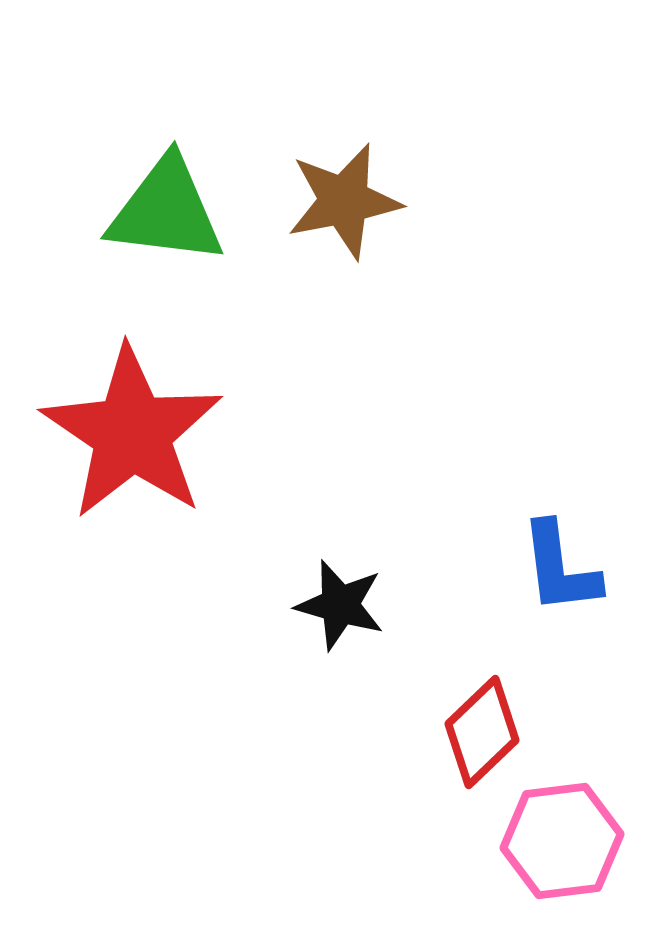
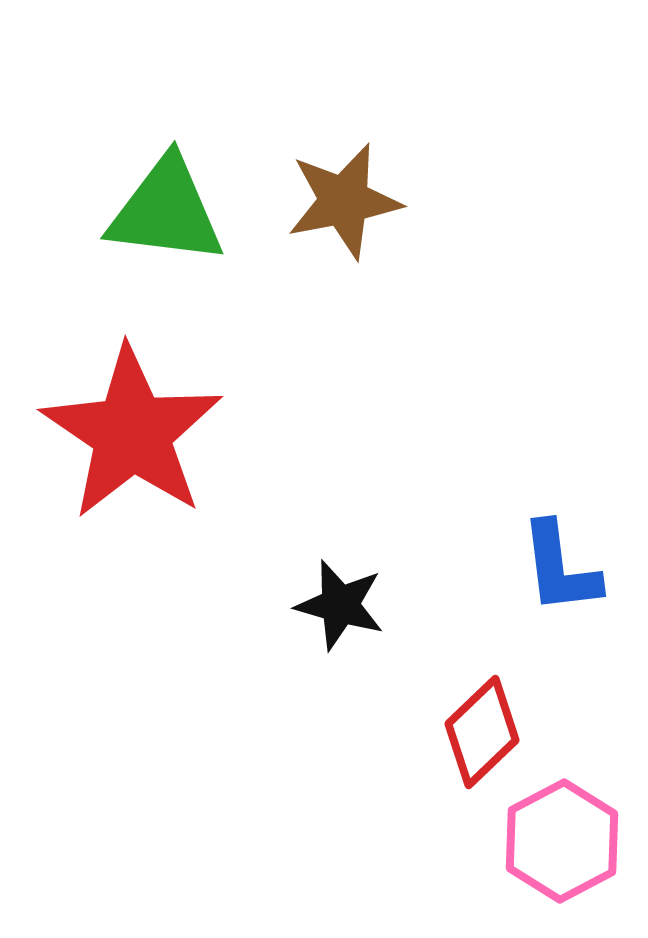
pink hexagon: rotated 21 degrees counterclockwise
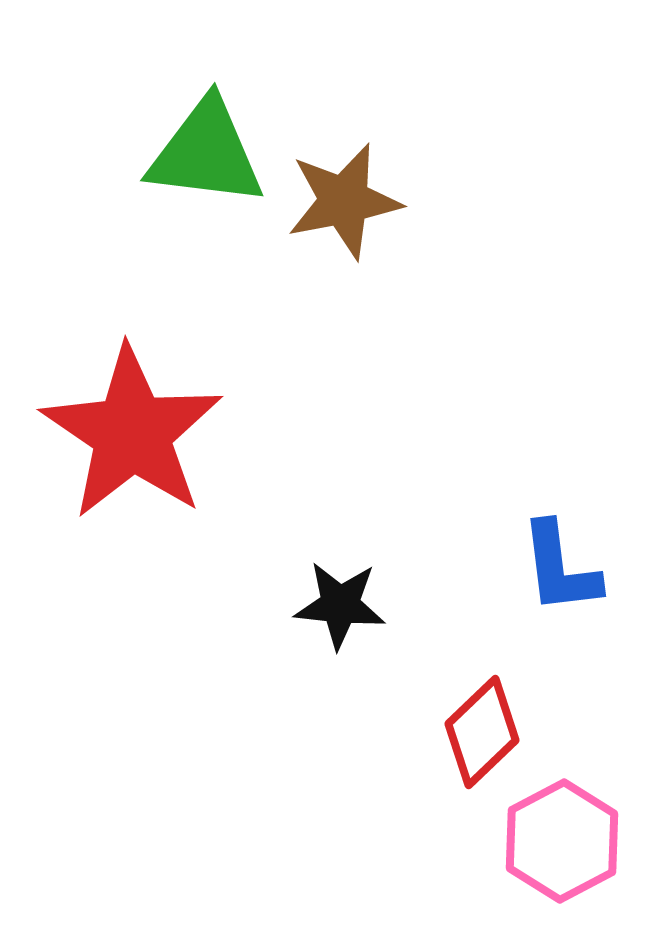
green triangle: moved 40 px right, 58 px up
black star: rotated 10 degrees counterclockwise
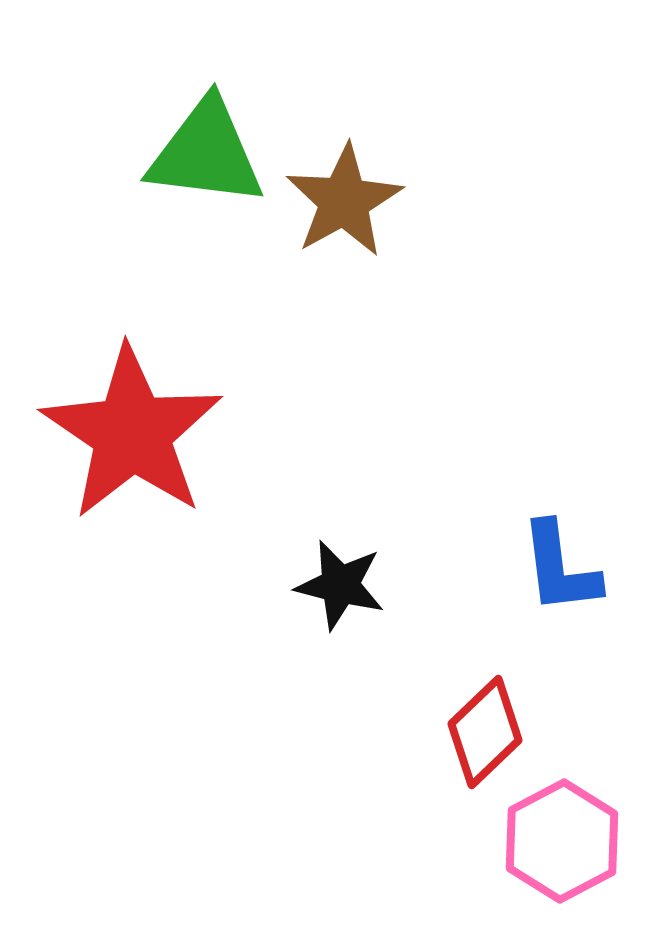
brown star: rotated 18 degrees counterclockwise
black star: moved 20 px up; rotated 8 degrees clockwise
red diamond: moved 3 px right
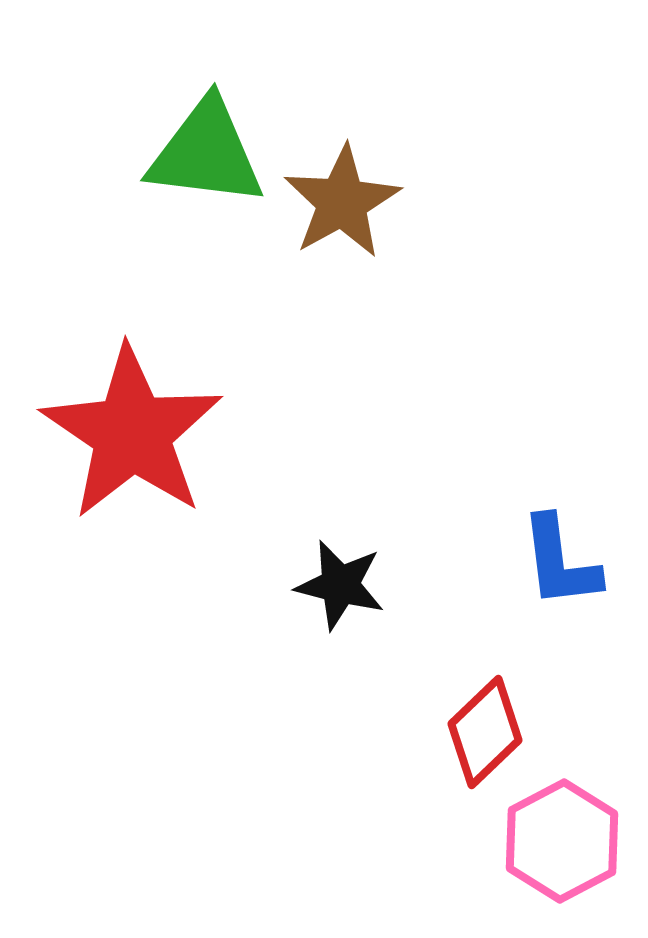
brown star: moved 2 px left, 1 px down
blue L-shape: moved 6 px up
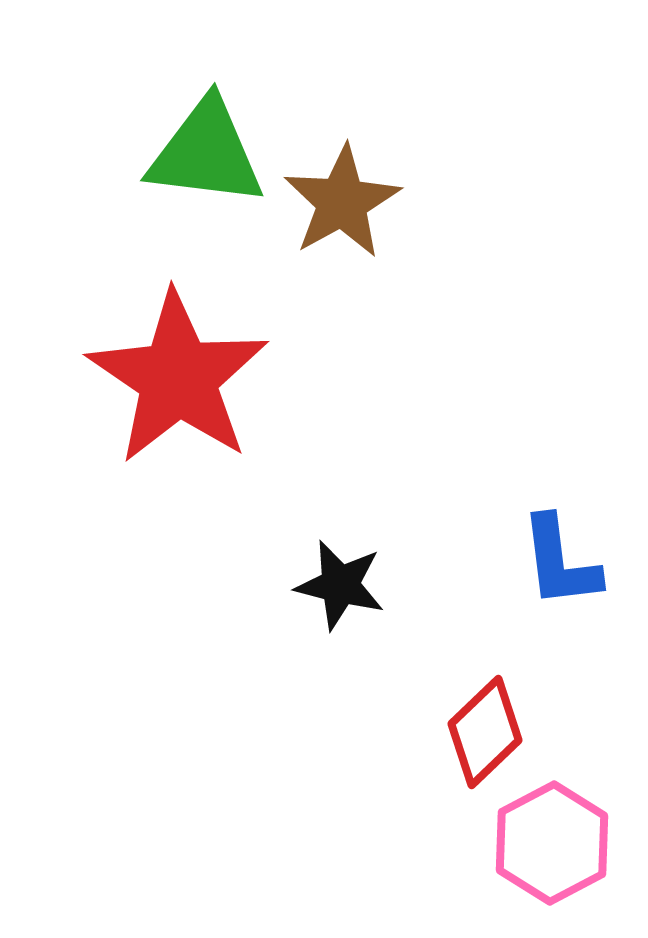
red star: moved 46 px right, 55 px up
pink hexagon: moved 10 px left, 2 px down
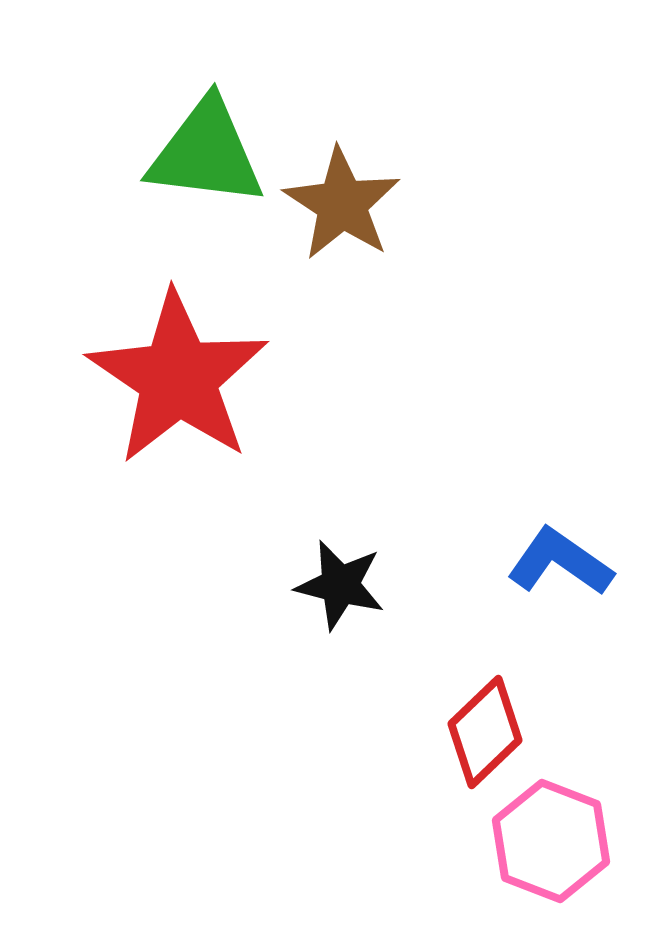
brown star: moved 2 px down; rotated 10 degrees counterclockwise
blue L-shape: rotated 132 degrees clockwise
pink hexagon: moved 1 px left, 2 px up; rotated 11 degrees counterclockwise
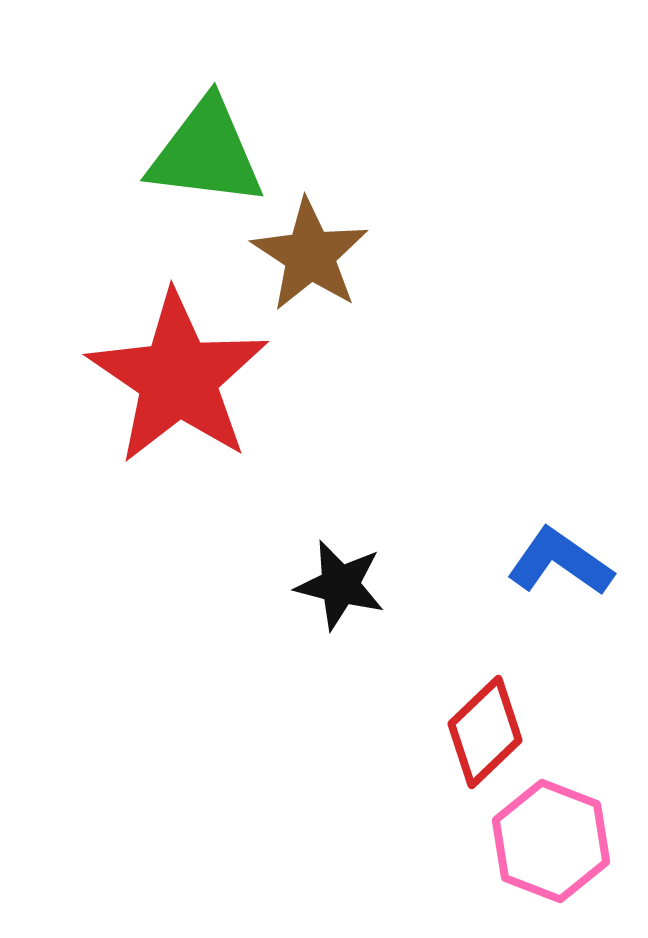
brown star: moved 32 px left, 51 px down
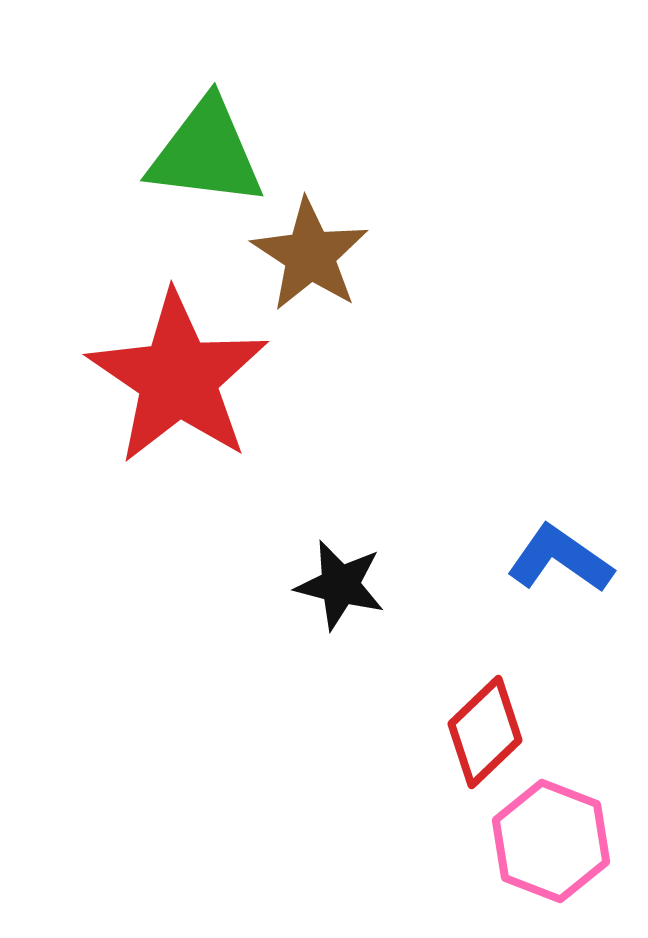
blue L-shape: moved 3 px up
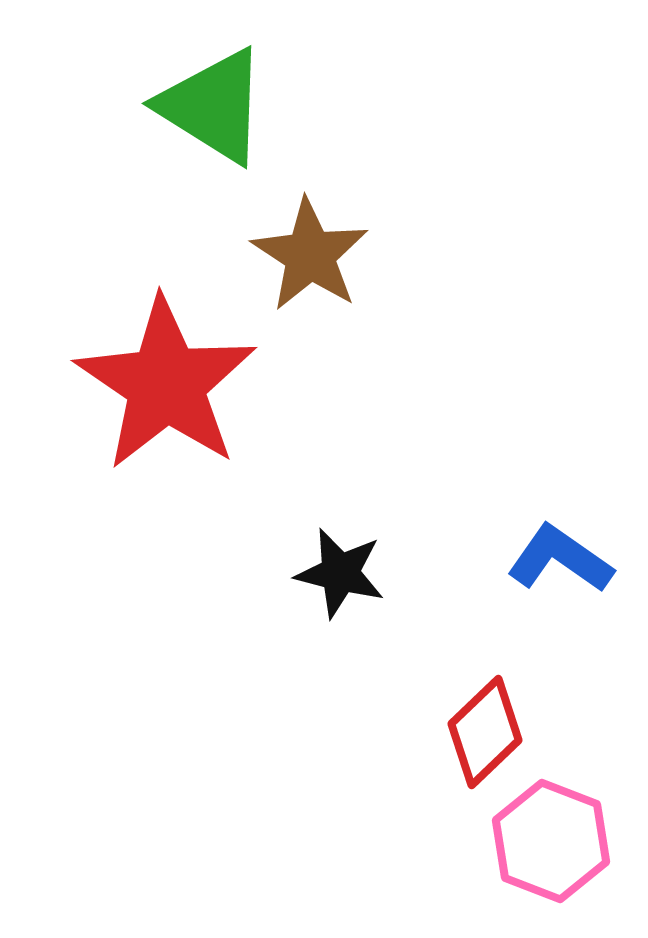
green triangle: moved 7 px right, 47 px up; rotated 25 degrees clockwise
red star: moved 12 px left, 6 px down
black star: moved 12 px up
